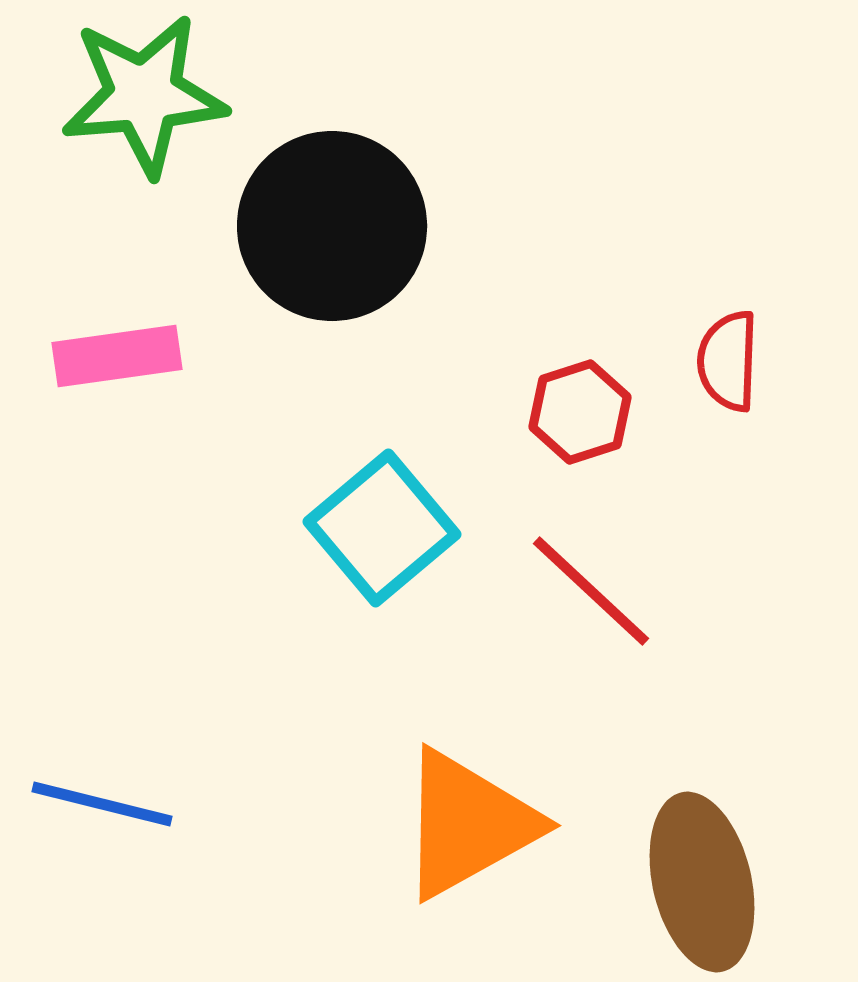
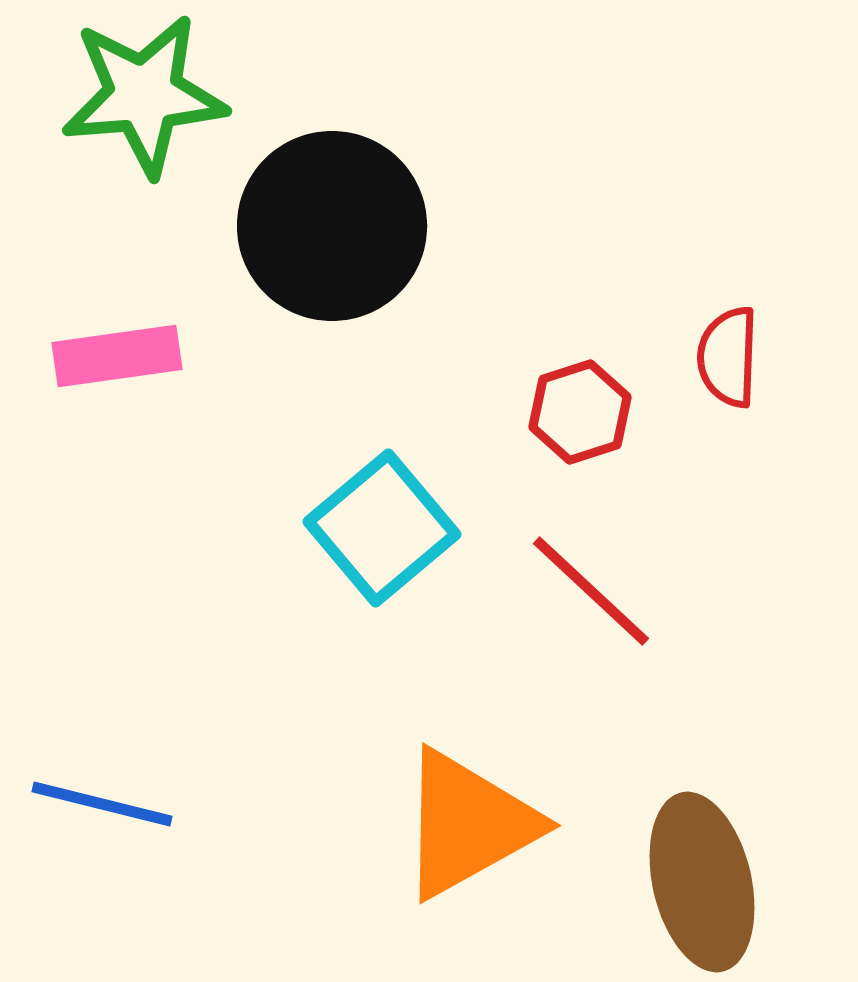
red semicircle: moved 4 px up
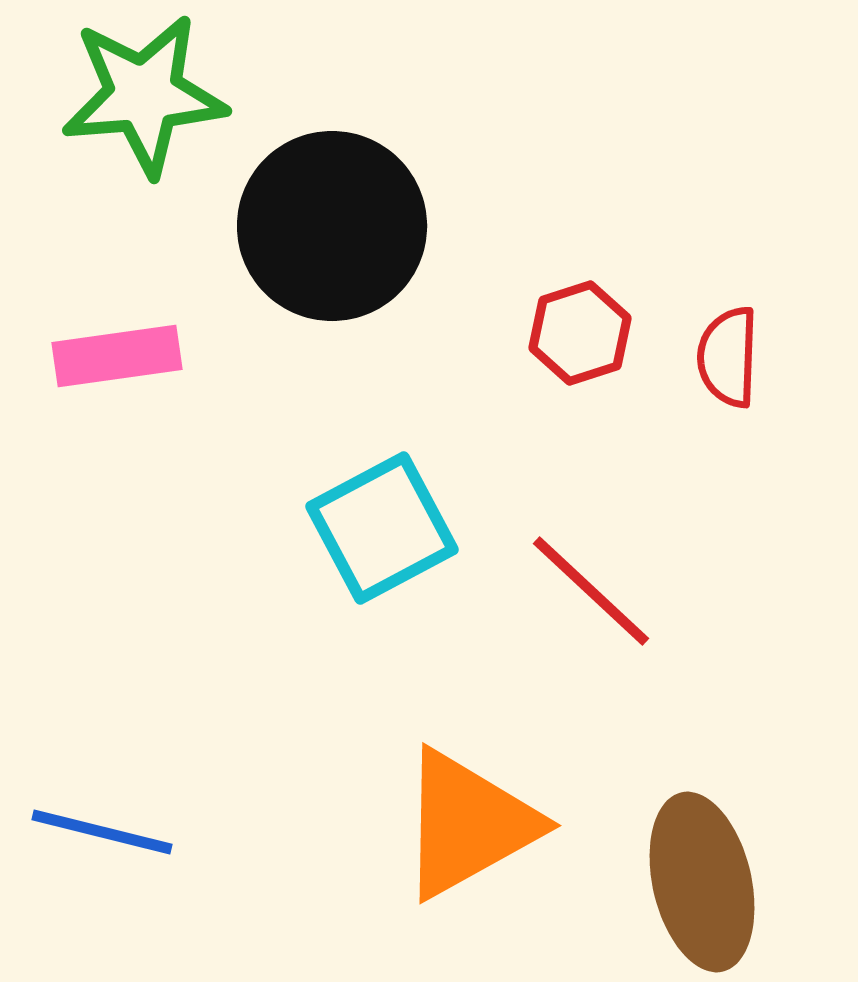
red hexagon: moved 79 px up
cyan square: rotated 12 degrees clockwise
blue line: moved 28 px down
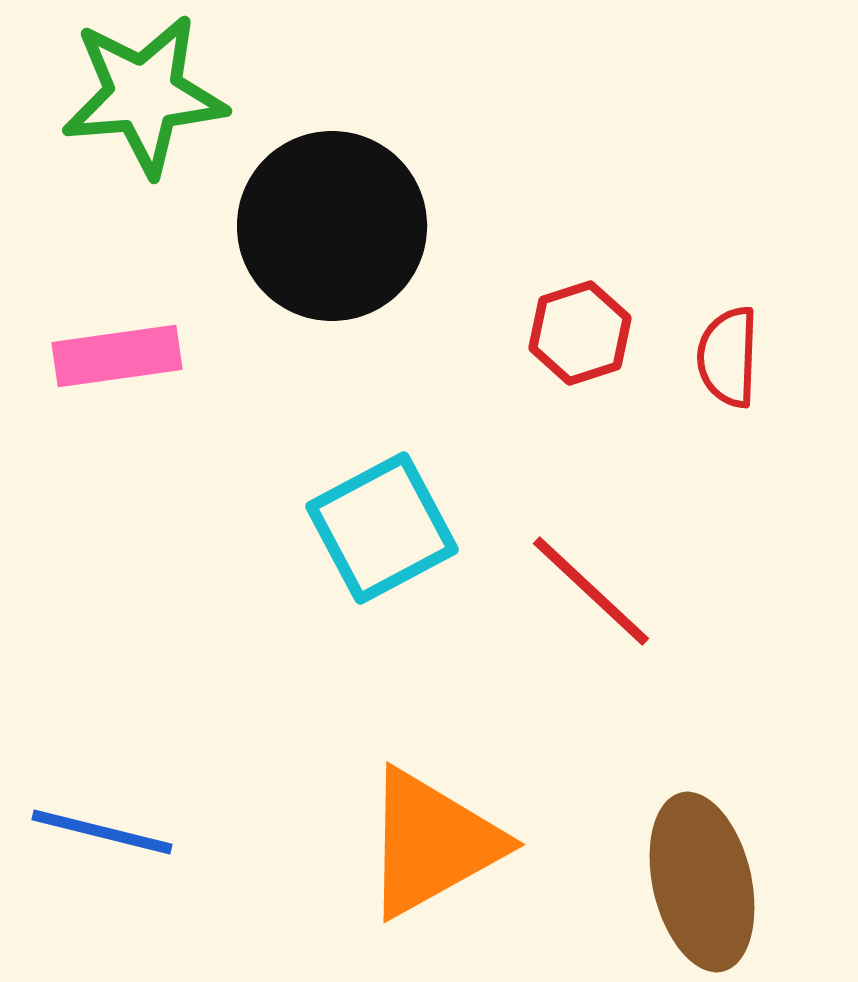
orange triangle: moved 36 px left, 19 px down
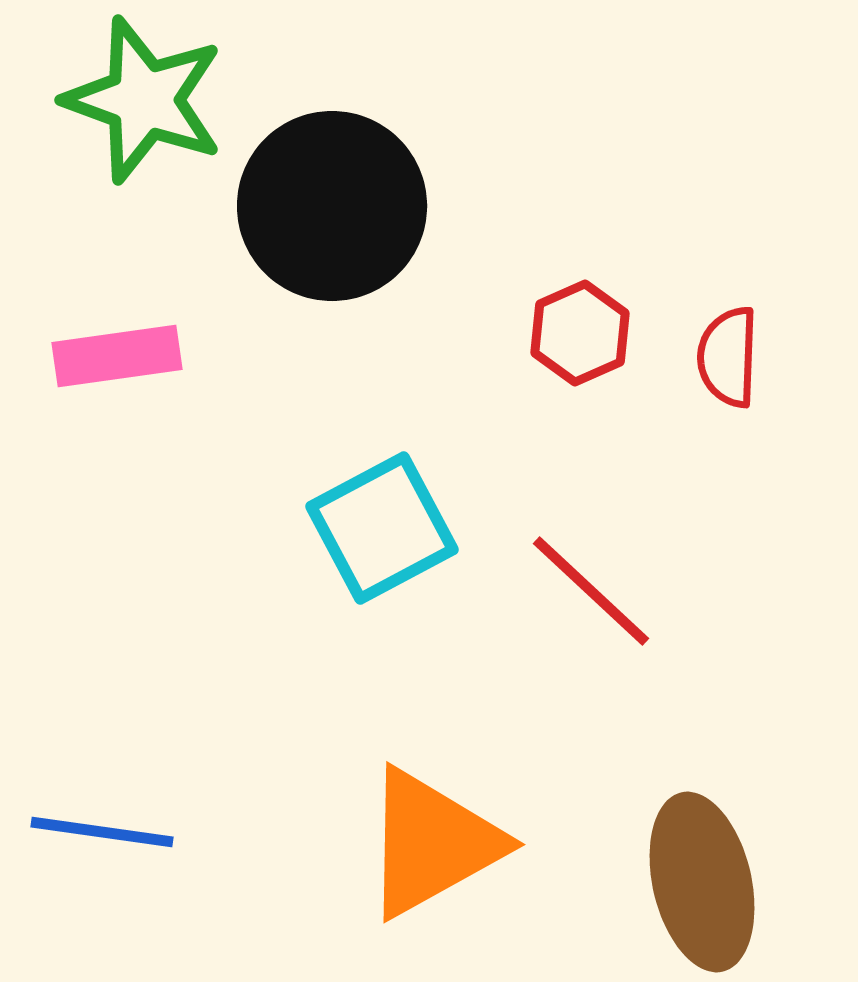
green star: moved 5 px down; rotated 25 degrees clockwise
black circle: moved 20 px up
red hexagon: rotated 6 degrees counterclockwise
blue line: rotated 6 degrees counterclockwise
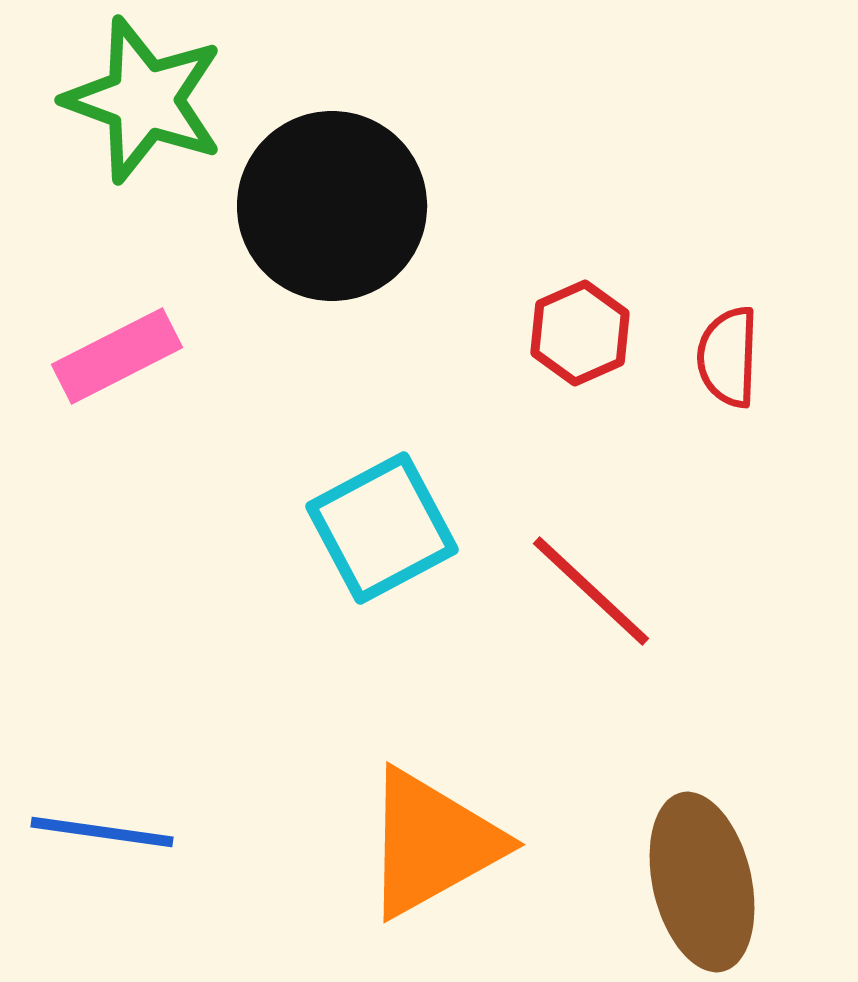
pink rectangle: rotated 19 degrees counterclockwise
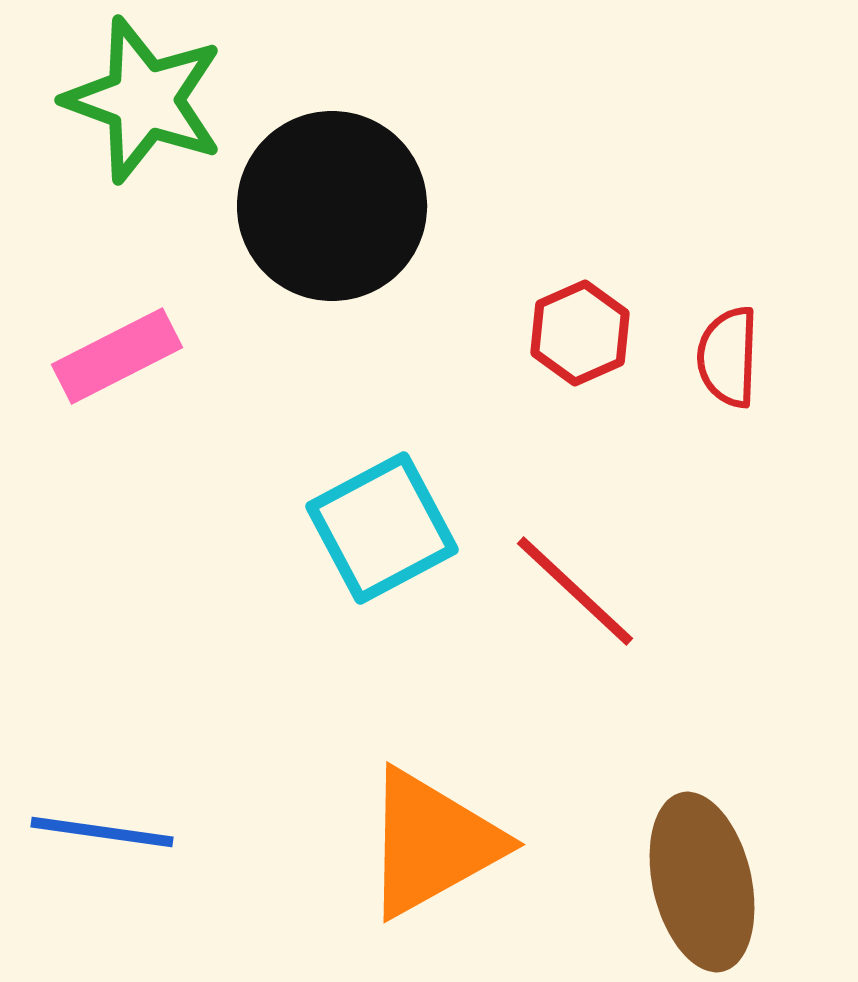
red line: moved 16 px left
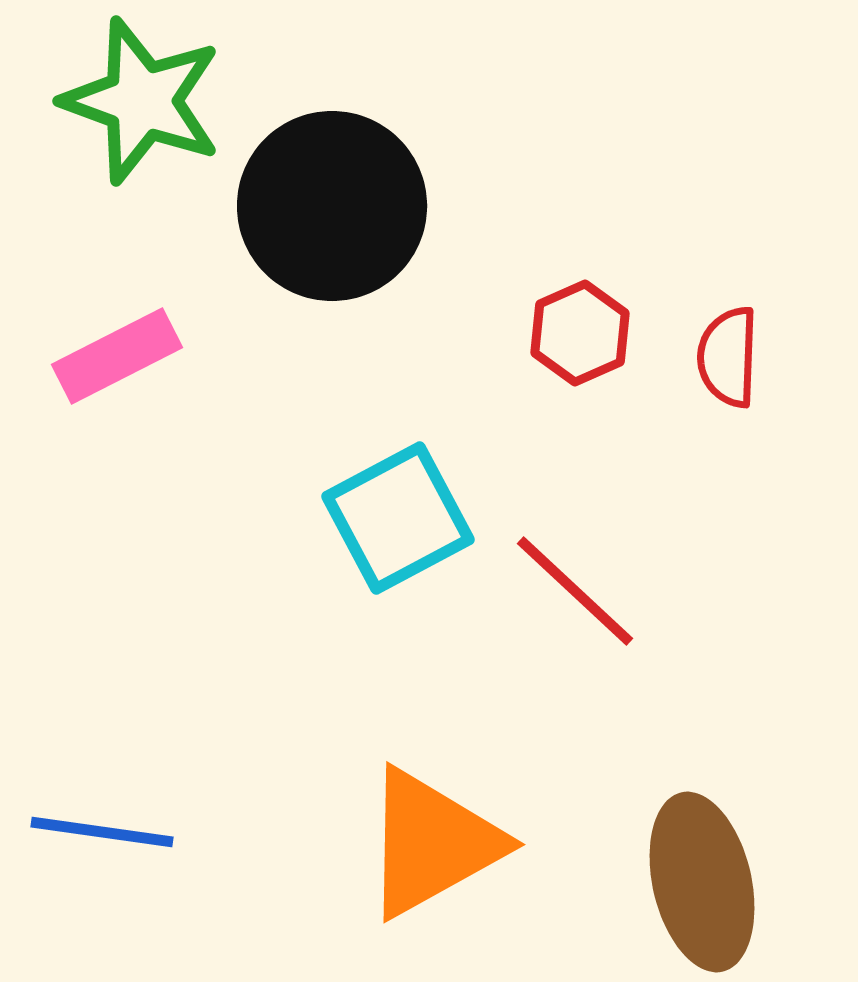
green star: moved 2 px left, 1 px down
cyan square: moved 16 px right, 10 px up
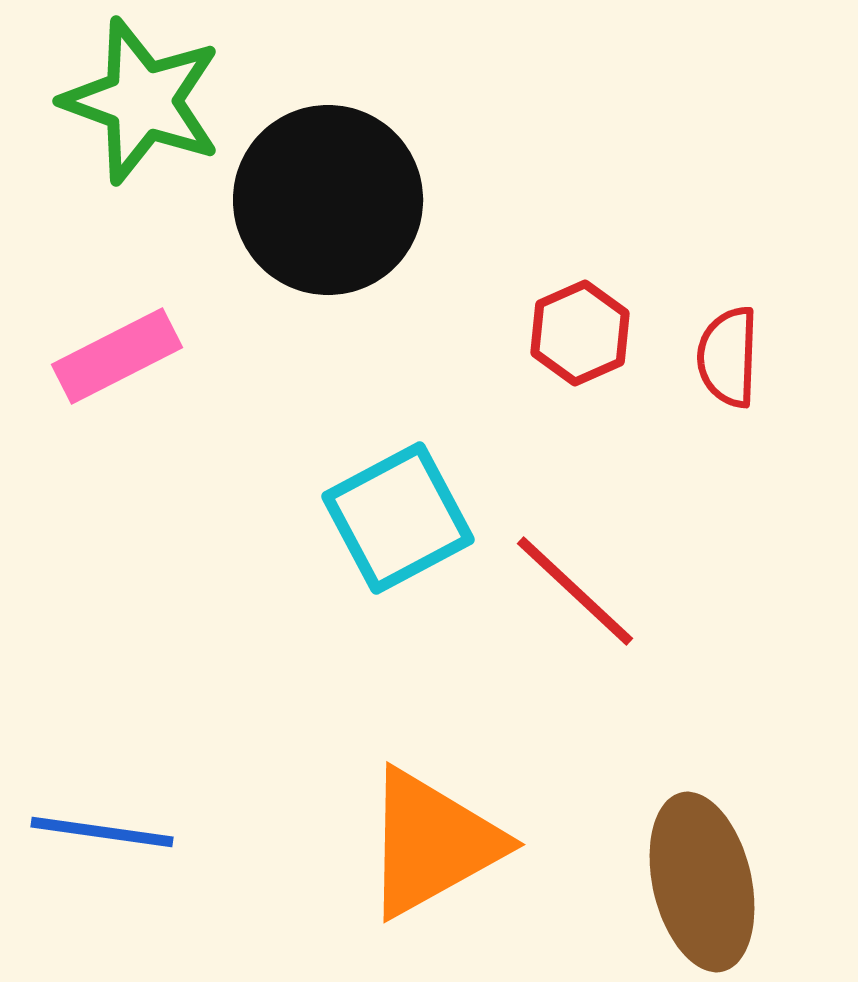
black circle: moved 4 px left, 6 px up
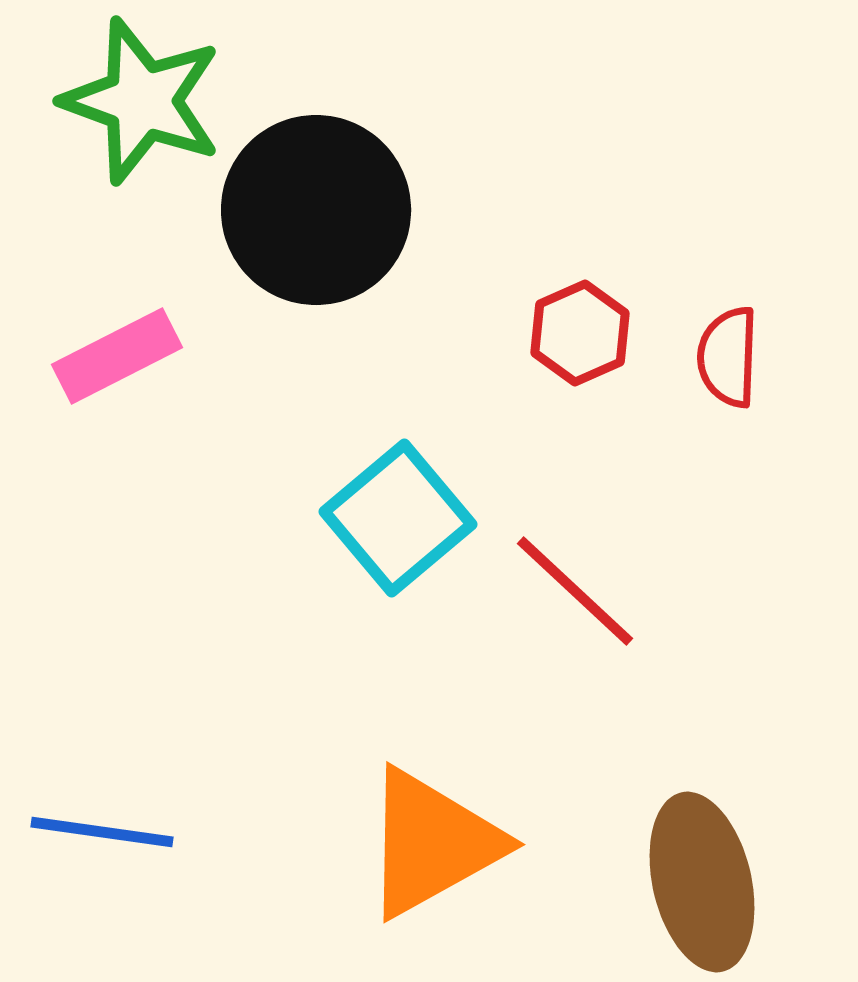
black circle: moved 12 px left, 10 px down
cyan square: rotated 12 degrees counterclockwise
